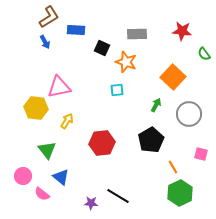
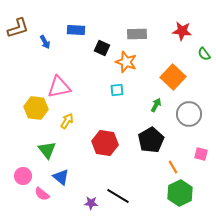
brown L-shape: moved 31 px left, 11 px down; rotated 15 degrees clockwise
red hexagon: moved 3 px right; rotated 15 degrees clockwise
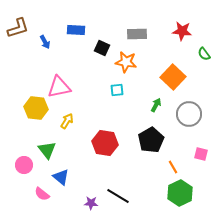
orange star: rotated 10 degrees counterclockwise
pink circle: moved 1 px right, 11 px up
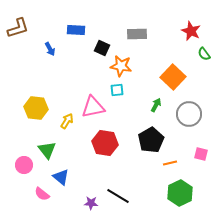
red star: moved 9 px right; rotated 18 degrees clockwise
blue arrow: moved 5 px right, 7 px down
orange star: moved 5 px left, 4 px down
pink triangle: moved 34 px right, 20 px down
orange line: moved 3 px left, 4 px up; rotated 72 degrees counterclockwise
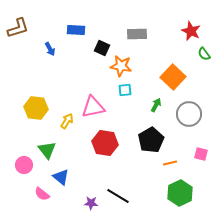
cyan square: moved 8 px right
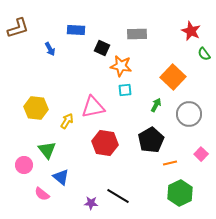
pink square: rotated 32 degrees clockwise
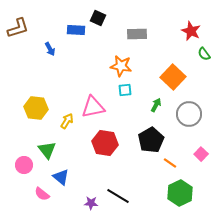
black square: moved 4 px left, 30 px up
orange line: rotated 48 degrees clockwise
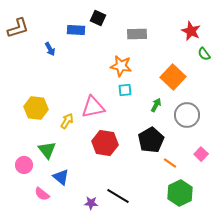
gray circle: moved 2 px left, 1 px down
